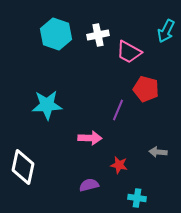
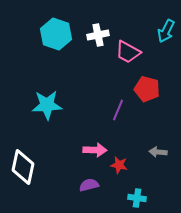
pink trapezoid: moved 1 px left
red pentagon: moved 1 px right
pink arrow: moved 5 px right, 12 px down
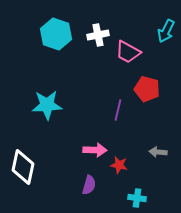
purple line: rotated 10 degrees counterclockwise
purple semicircle: rotated 120 degrees clockwise
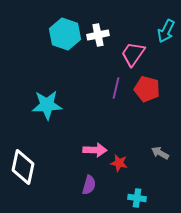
cyan hexagon: moved 9 px right
pink trapezoid: moved 5 px right, 2 px down; rotated 96 degrees clockwise
purple line: moved 2 px left, 22 px up
gray arrow: moved 2 px right, 1 px down; rotated 24 degrees clockwise
red star: moved 2 px up
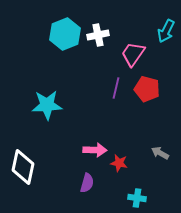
cyan hexagon: rotated 20 degrees clockwise
purple semicircle: moved 2 px left, 2 px up
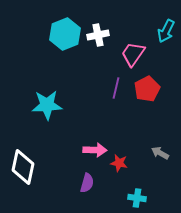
red pentagon: rotated 30 degrees clockwise
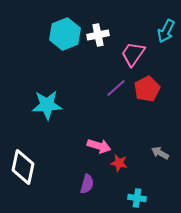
purple line: rotated 35 degrees clockwise
pink arrow: moved 4 px right, 4 px up; rotated 15 degrees clockwise
purple semicircle: moved 1 px down
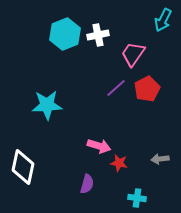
cyan arrow: moved 3 px left, 11 px up
gray arrow: moved 6 px down; rotated 36 degrees counterclockwise
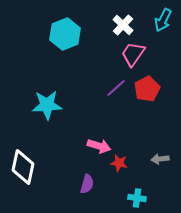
white cross: moved 25 px right, 10 px up; rotated 35 degrees counterclockwise
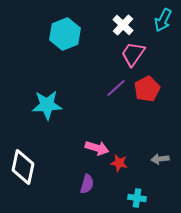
pink arrow: moved 2 px left, 2 px down
